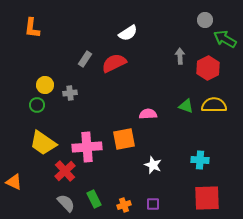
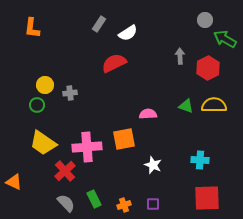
gray rectangle: moved 14 px right, 35 px up
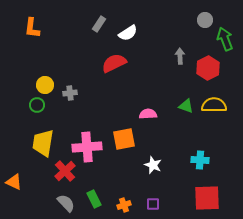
green arrow: rotated 40 degrees clockwise
yellow trapezoid: rotated 64 degrees clockwise
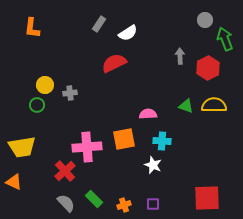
yellow trapezoid: moved 21 px left, 4 px down; rotated 108 degrees counterclockwise
cyan cross: moved 38 px left, 19 px up
green rectangle: rotated 18 degrees counterclockwise
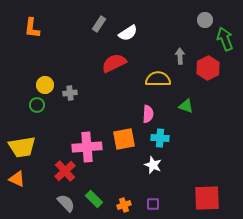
yellow semicircle: moved 56 px left, 26 px up
pink semicircle: rotated 96 degrees clockwise
cyan cross: moved 2 px left, 3 px up
orange triangle: moved 3 px right, 3 px up
